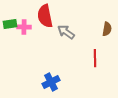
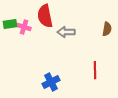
pink cross: rotated 16 degrees clockwise
gray arrow: rotated 36 degrees counterclockwise
red line: moved 12 px down
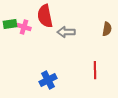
blue cross: moved 3 px left, 2 px up
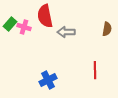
green rectangle: rotated 40 degrees counterclockwise
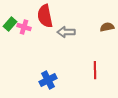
brown semicircle: moved 2 px up; rotated 112 degrees counterclockwise
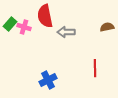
red line: moved 2 px up
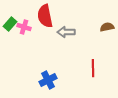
red line: moved 2 px left
